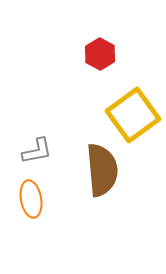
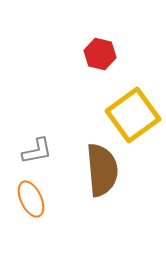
red hexagon: rotated 16 degrees counterclockwise
orange ellipse: rotated 15 degrees counterclockwise
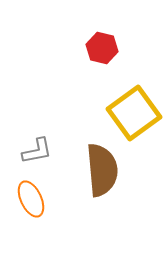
red hexagon: moved 2 px right, 6 px up
yellow square: moved 1 px right, 2 px up
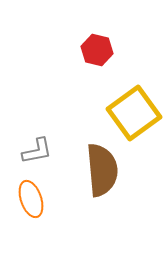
red hexagon: moved 5 px left, 2 px down
orange ellipse: rotated 6 degrees clockwise
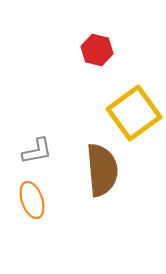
orange ellipse: moved 1 px right, 1 px down
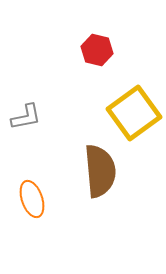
gray L-shape: moved 11 px left, 34 px up
brown semicircle: moved 2 px left, 1 px down
orange ellipse: moved 1 px up
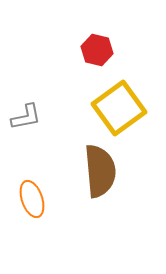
yellow square: moved 15 px left, 5 px up
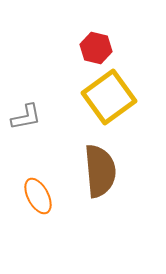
red hexagon: moved 1 px left, 2 px up
yellow square: moved 10 px left, 11 px up
orange ellipse: moved 6 px right, 3 px up; rotated 9 degrees counterclockwise
